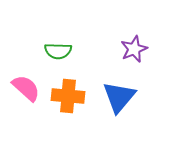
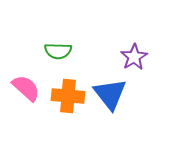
purple star: moved 8 px down; rotated 8 degrees counterclockwise
blue triangle: moved 9 px left, 3 px up; rotated 18 degrees counterclockwise
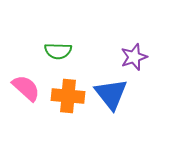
purple star: rotated 12 degrees clockwise
blue triangle: moved 1 px right
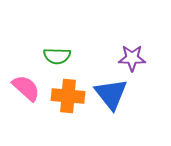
green semicircle: moved 1 px left, 5 px down
purple star: moved 2 px left, 1 px down; rotated 20 degrees clockwise
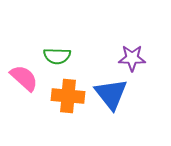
pink semicircle: moved 2 px left, 10 px up
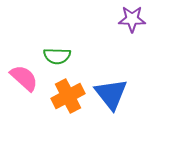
purple star: moved 39 px up
orange cross: rotated 32 degrees counterclockwise
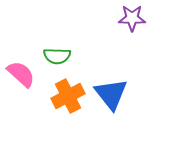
purple star: moved 1 px up
pink semicircle: moved 3 px left, 4 px up
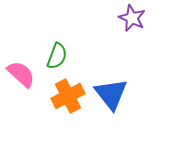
purple star: rotated 24 degrees clockwise
green semicircle: rotated 72 degrees counterclockwise
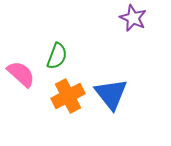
purple star: moved 1 px right
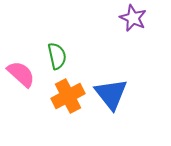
green semicircle: rotated 32 degrees counterclockwise
